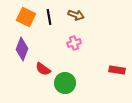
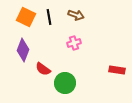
purple diamond: moved 1 px right, 1 px down
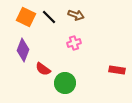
black line: rotated 35 degrees counterclockwise
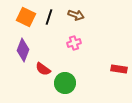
black line: rotated 63 degrees clockwise
red rectangle: moved 2 px right, 1 px up
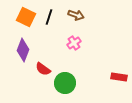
pink cross: rotated 16 degrees counterclockwise
red rectangle: moved 8 px down
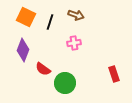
black line: moved 1 px right, 5 px down
pink cross: rotated 24 degrees clockwise
red rectangle: moved 5 px left, 3 px up; rotated 63 degrees clockwise
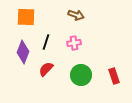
orange square: rotated 24 degrees counterclockwise
black line: moved 4 px left, 20 px down
purple diamond: moved 2 px down
red semicircle: moved 3 px right; rotated 98 degrees clockwise
red rectangle: moved 2 px down
green circle: moved 16 px right, 8 px up
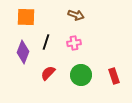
red semicircle: moved 2 px right, 4 px down
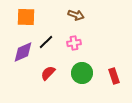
black line: rotated 28 degrees clockwise
purple diamond: rotated 45 degrees clockwise
green circle: moved 1 px right, 2 px up
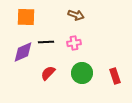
black line: rotated 42 degrees clockwise
red rectangle: moved 1 px right
